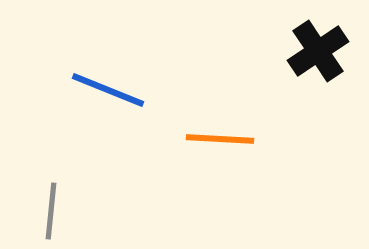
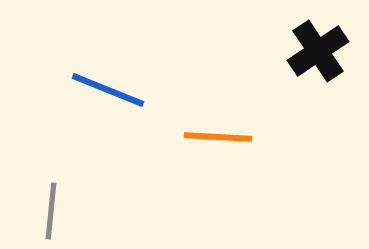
orange line: moved 2 px left, 2 px up
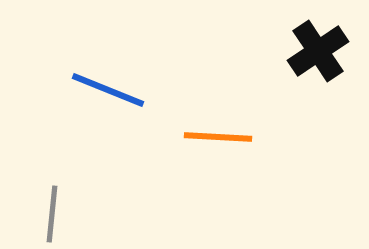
gray line: moved 1 px right, 3 px down
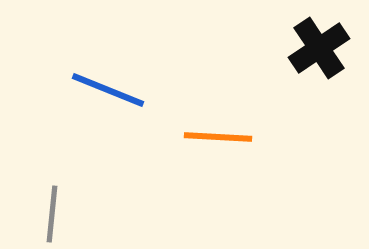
black cross: moved 1 px right, 3 px up
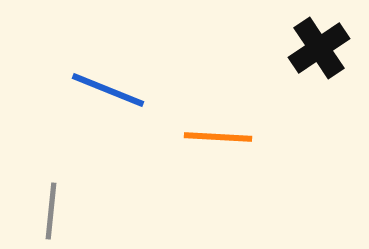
gray line: moved 1 px left, 3 px up
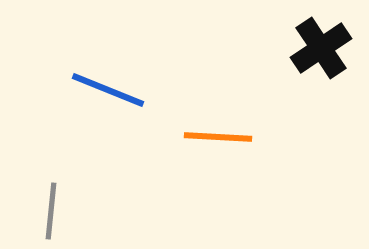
black cross: moved 2 px right
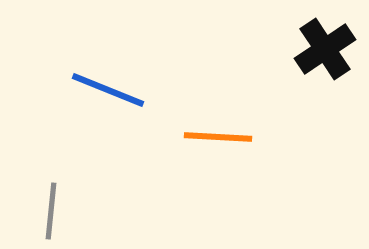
black cross: moved 4 px right, 1 px down
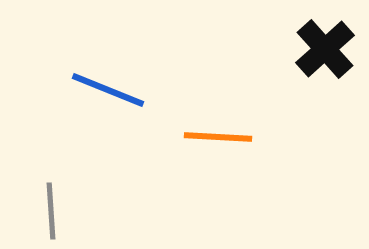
black cross: rotated 8 degrees counterclockwise
gray line: rotated 10 degrees counterclockwise
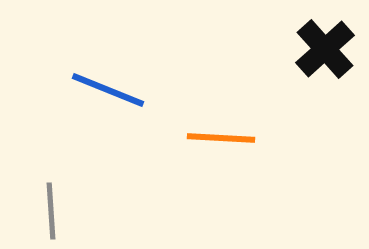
orange line: moved 3 px right, 1 px down
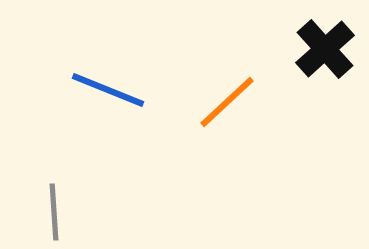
orange line: moved 6 px right, 36 px up; rotated 46 degrees counterclockwise
gray line: moved 3 px right, 1 px down
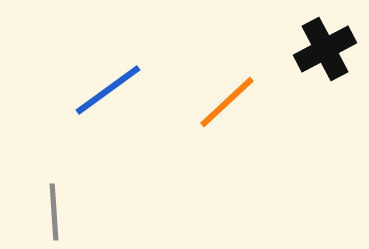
black cross: rotated 14 degrees clockwise
blue line: rotated 58 degrees counterclockwise
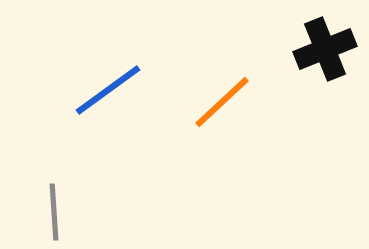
black cross: rotated 6 degrees clockwise
orange line: moved 5 px left
